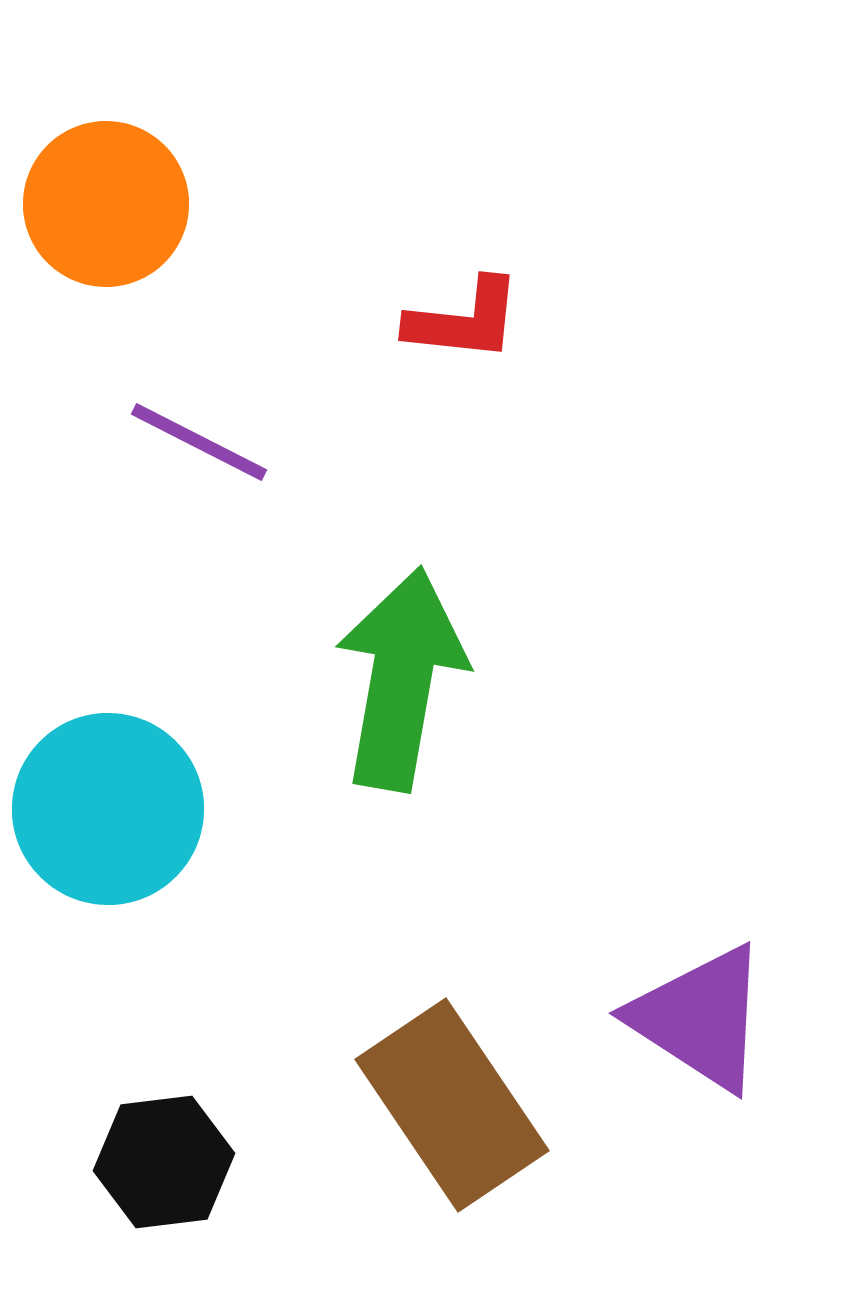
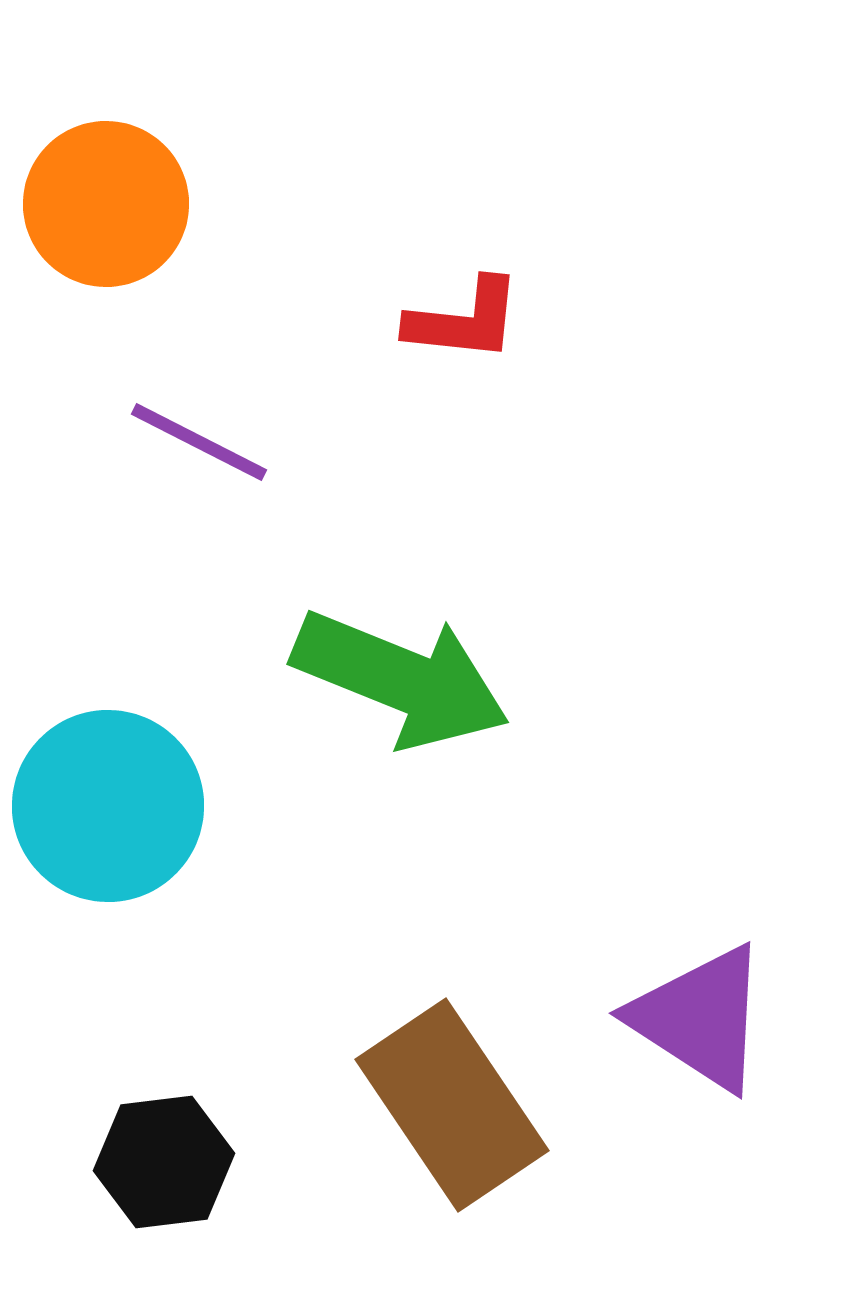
green arrow: rotated 102 degrees clockwise
cyan circle: moved 3 px up
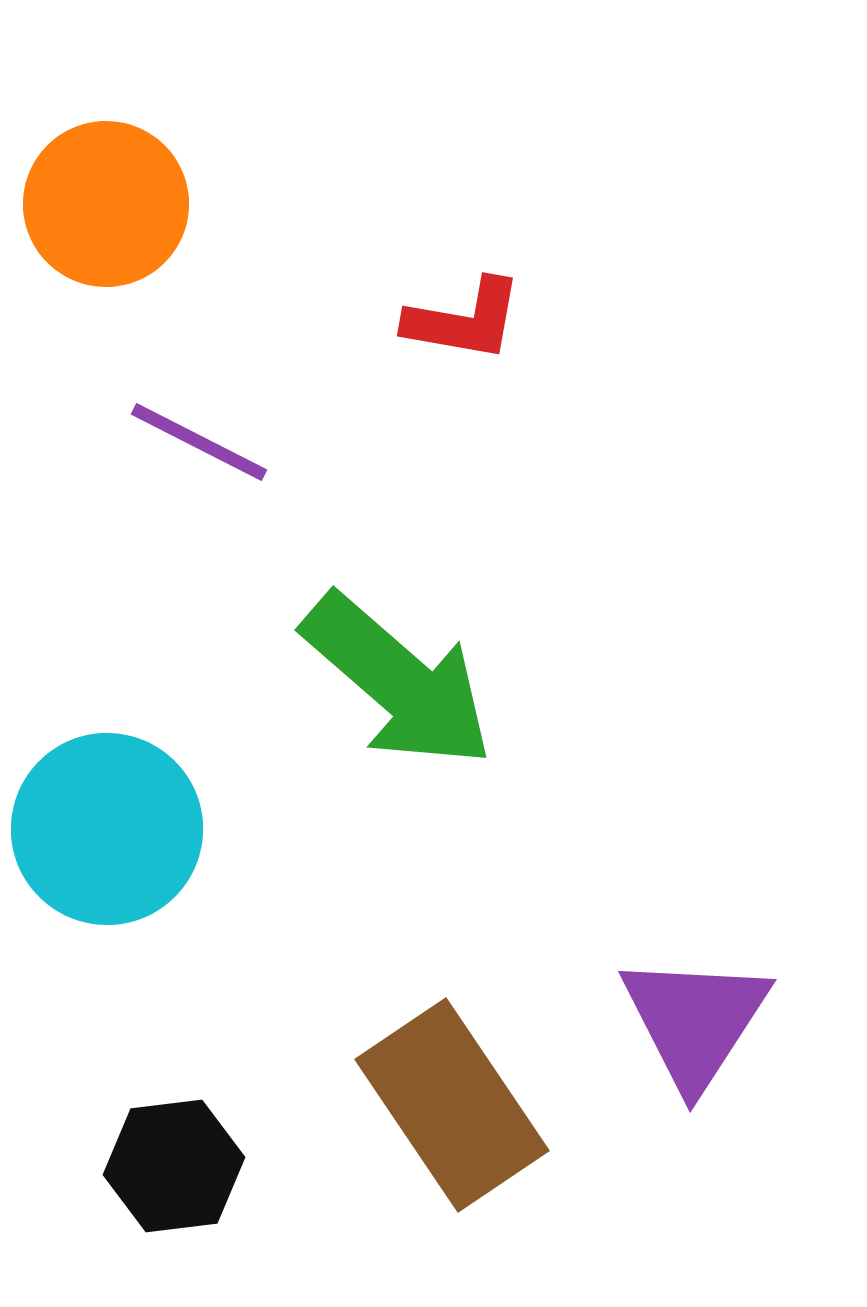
red L-shape: rotated 4 degrees clockwise
green arrow: moved 3 px left, 2 px down; rotated 19 degrees clockwise
cyan circle: moved 1 px left, 23 px down
purple triangle: moved 5 px left, 3 px down; rotated 30 degrees clockwise
black hexagon: moved 10 px right, 4 px down
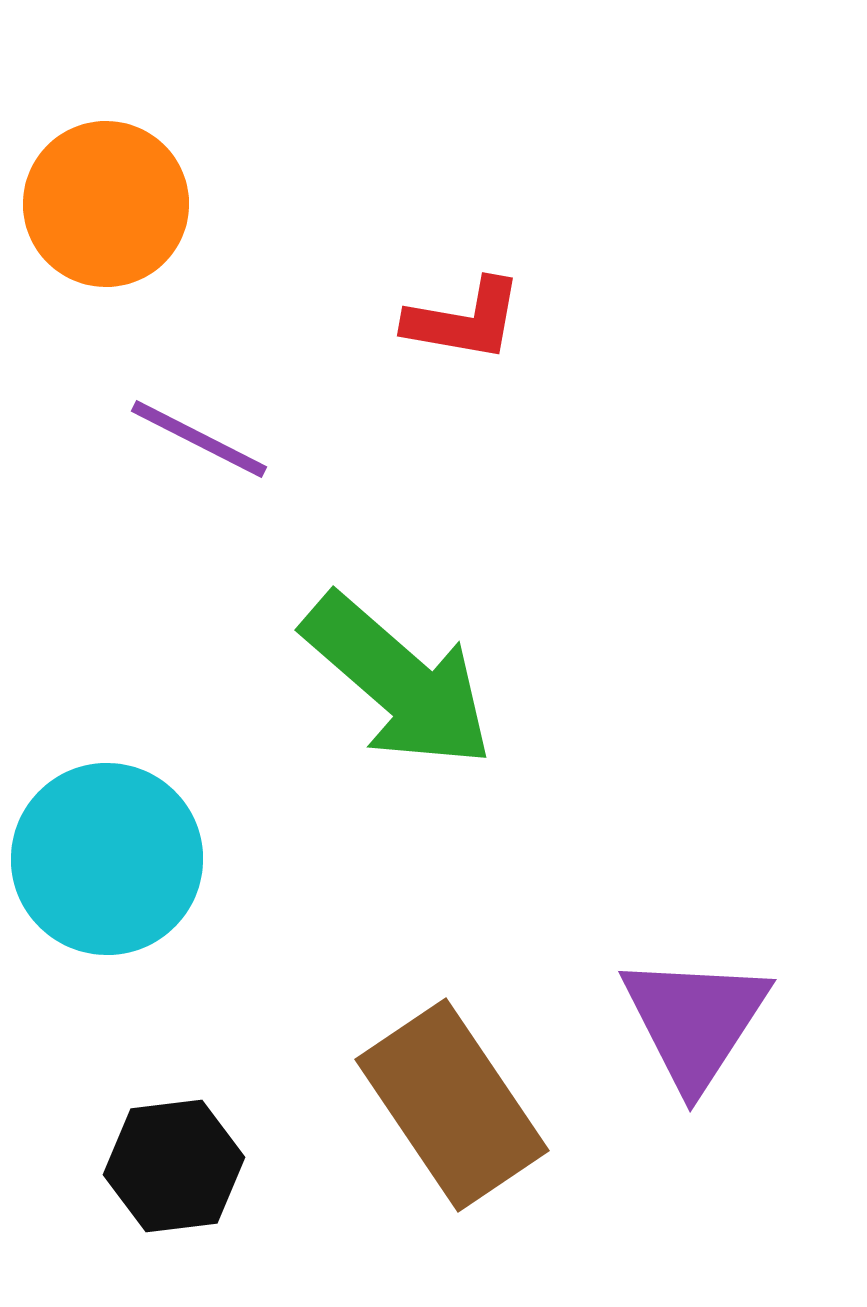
purple line: moved 3 px up
cyan circle: moved 30 px down
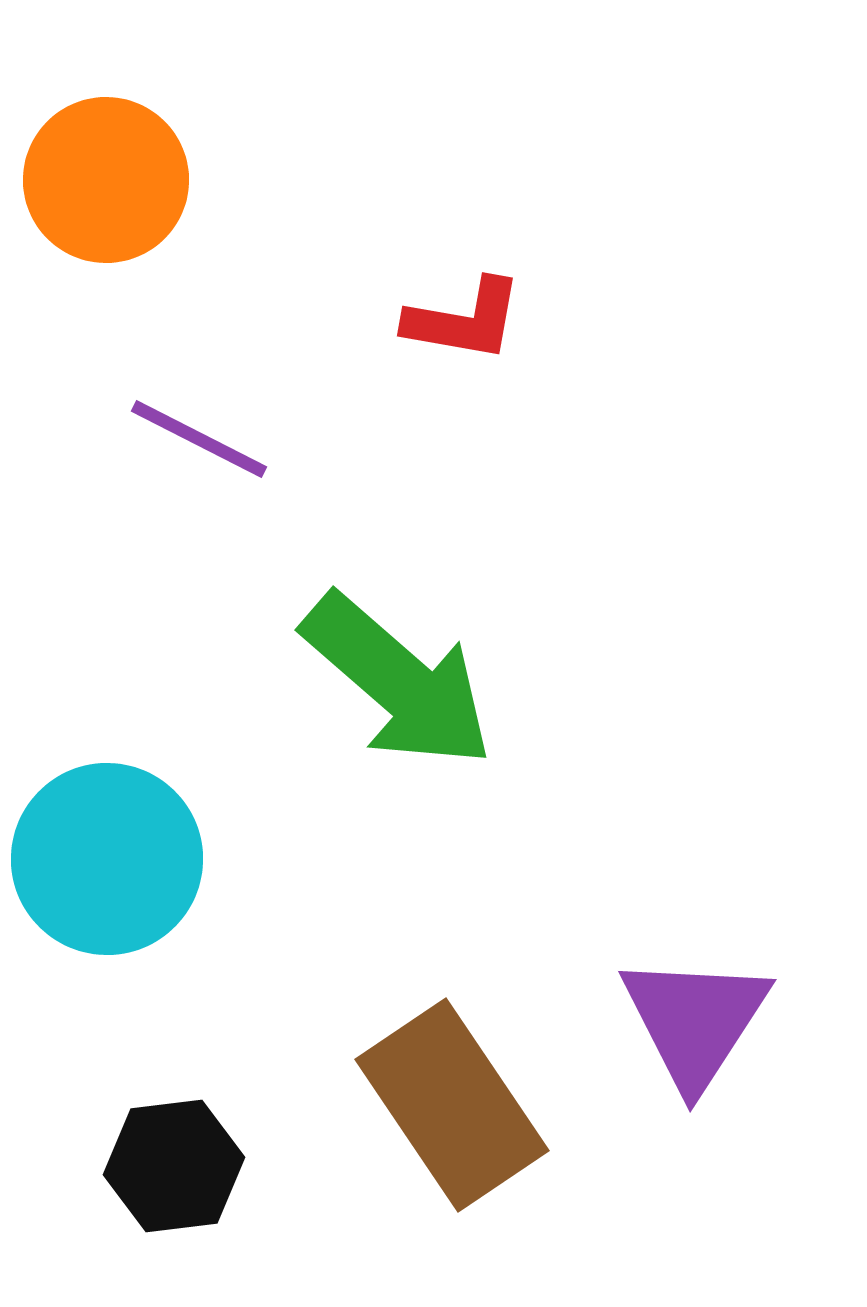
orange circle: moved 24 px up
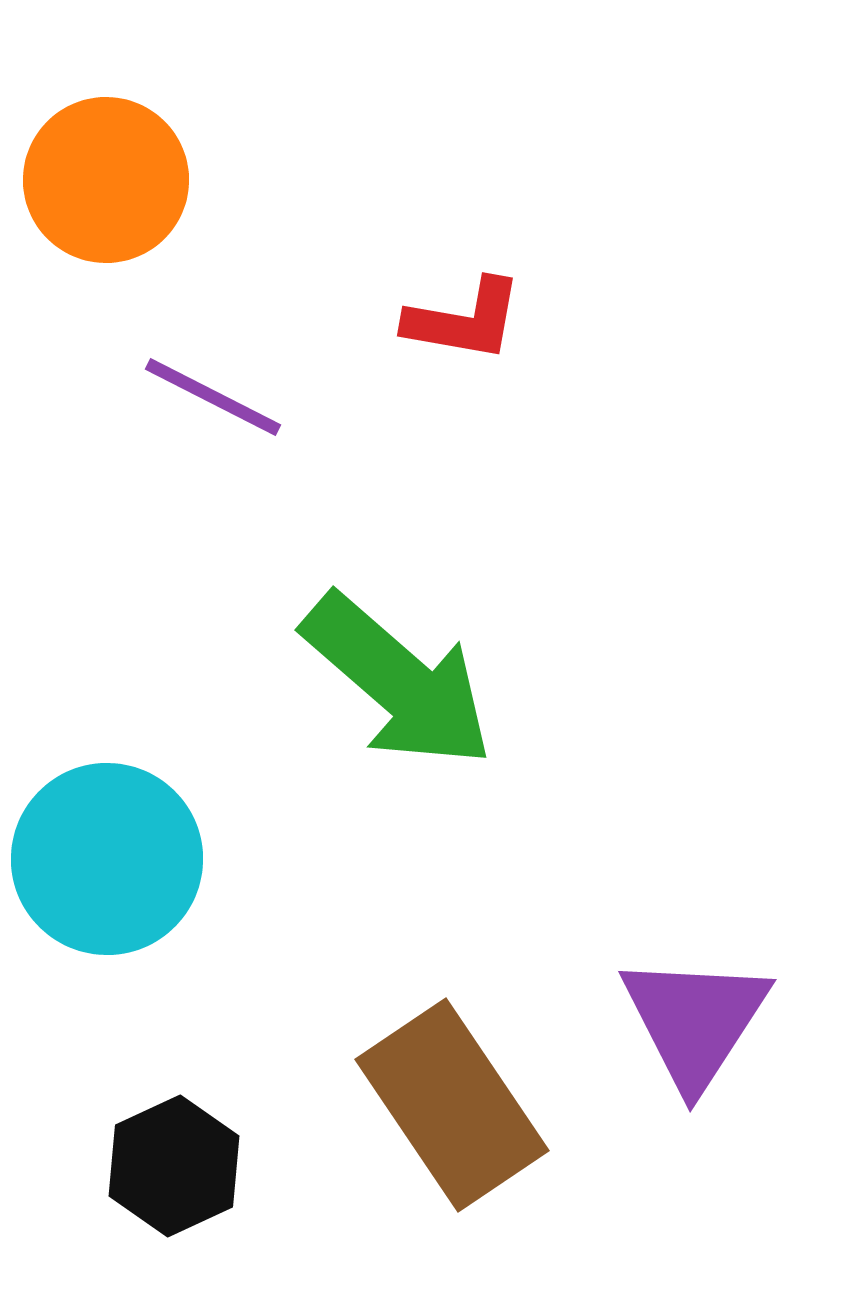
purple line: moved 14 px right, 42 px up
black hexagon: rotated 18 degrees counterclockwise
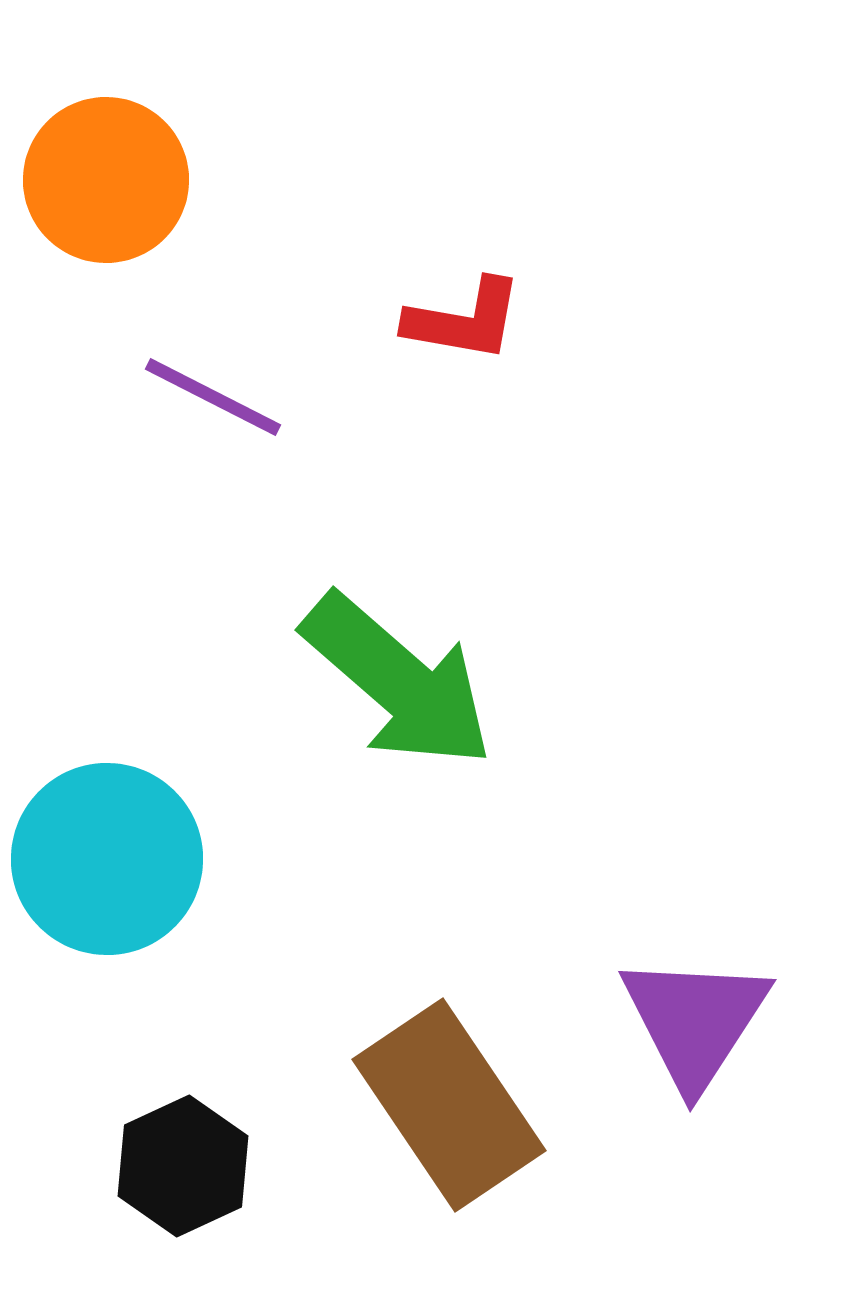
brown rectangle: moved 3 px left
black hexagon: moved 9 px right
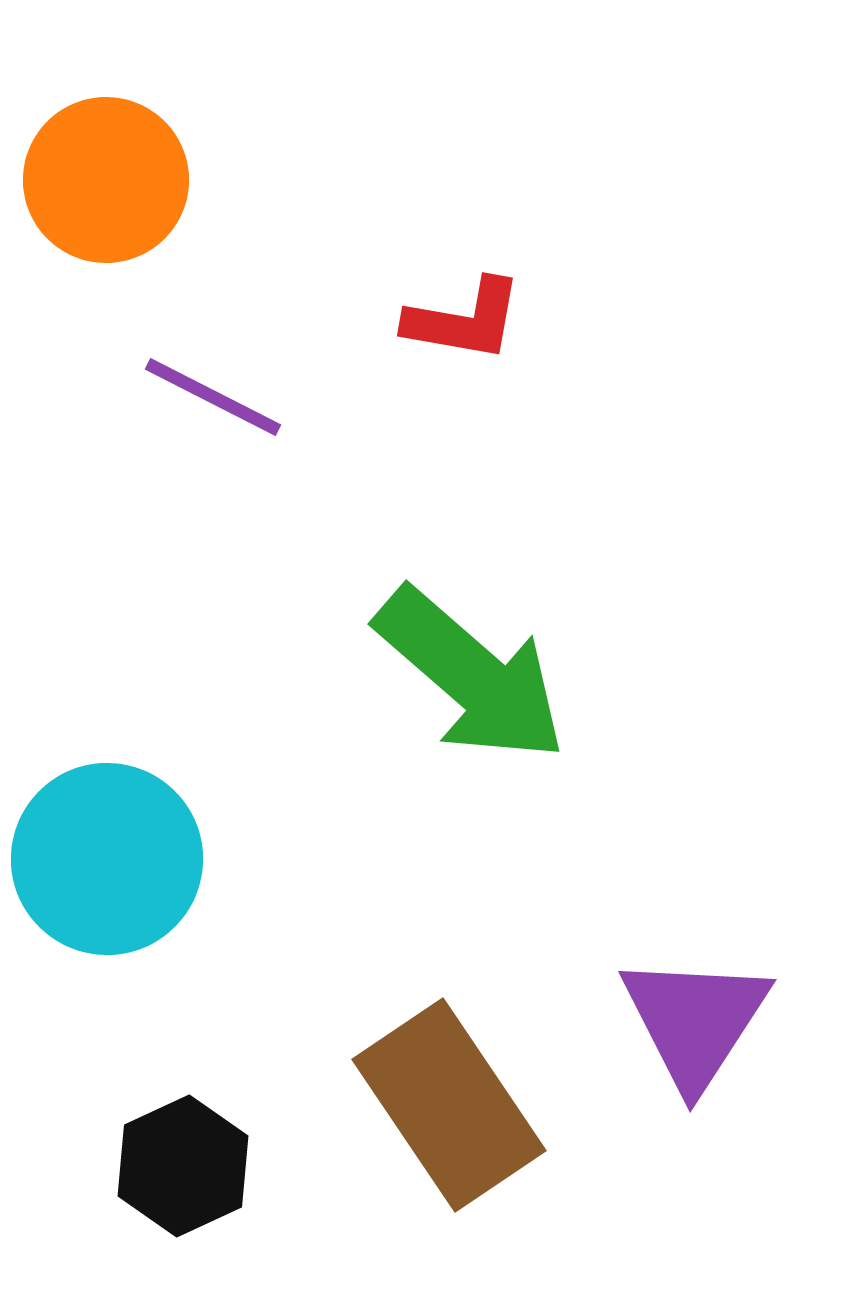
green arrow: moved 73 px right, 6 px up
